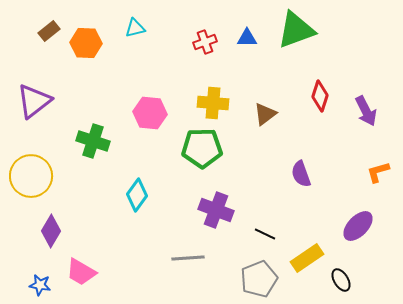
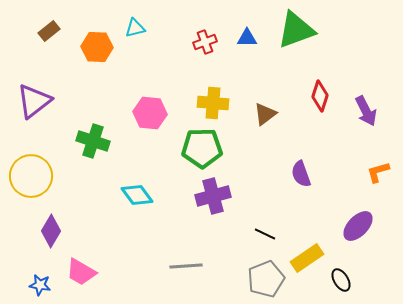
orange hexagon: moved 11 px right, 4 px down
cyan diamond: rotated 72 degrees counterclockwise
purple cross: moved 3 px left, 14 px up; rotated 36 degrees counterclockwise
gray line: moved 2 px left, 8 px down
gray pentagon: moved 7 px right
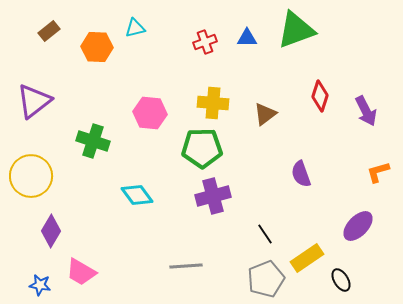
black line: rotated 30 degrees clockwise
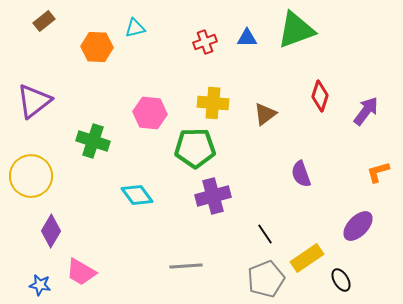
brown rectangle: moved 5 px left, 10 px up
purple arrow: rotated 116 degrees counterclockwise
green pentagon: moved 7 px left
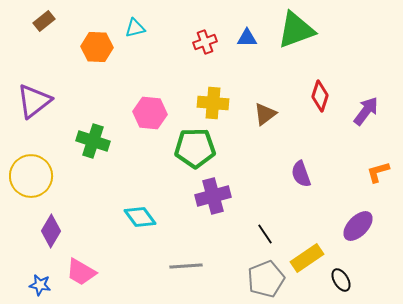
cyan diamond: moved 3 px right, 22 px down
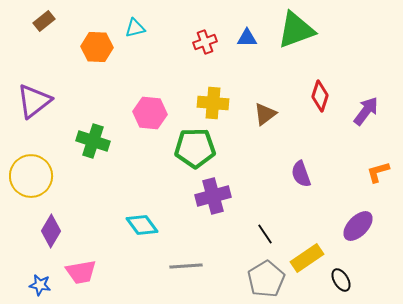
cyan diamond: moved 2 px right, 8 px down
pink trapezoid: rotated 40 degrees counterclockwise
gray pentagon: rotated 9 degrees counterclockwise
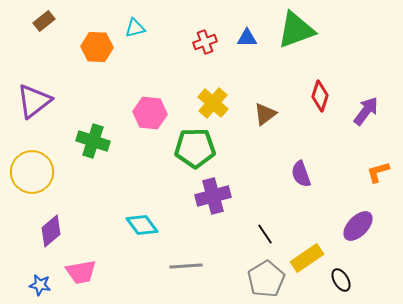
yellow cross: rotated 36 degrees clockwise
yellow circle: moved 1 px right, 4 px up
purple diamond: rotated 20 degrees clockwise
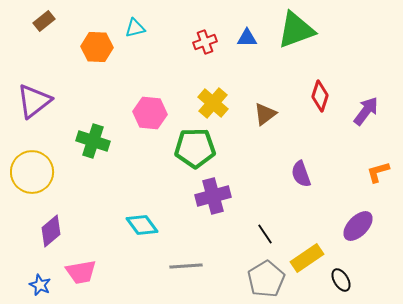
blue star: rotated 15 degrees clockwise
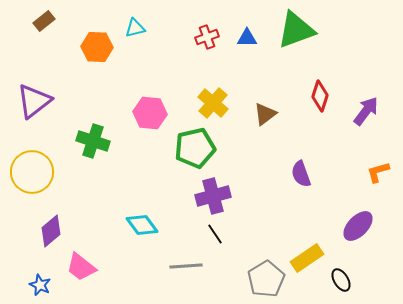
red cross: moved 2 px right, 5 px up
green pentagon: rotated 12 degrees counterclockwise
black line: moved 50 px left
pink trapezoid: moved 5 px up; rotated 48 degrees clockwise
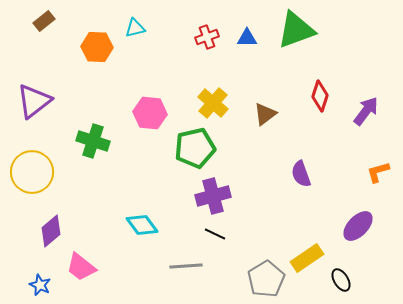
black line: rotated 30 degrees counterclockwise
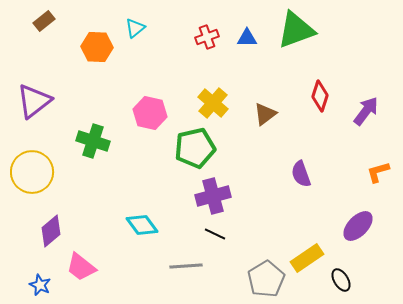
cyan triangle: rotated 25 degrees counterclockwise
pink hexagon: rotated 8 degrees clockwise
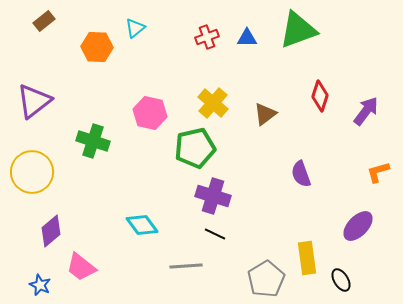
green triangle: moved 2 px right
purple cross: rotated 32 degrees clockwise
yellow rectangle: rotated 64 degrees counterclockwise
